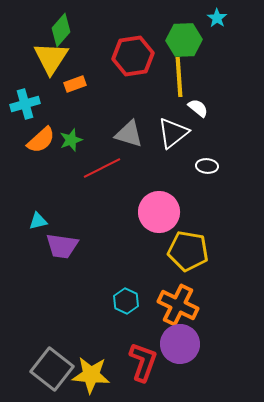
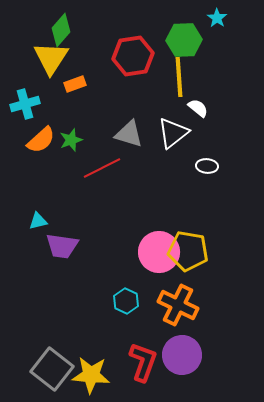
pink circle: moved 40 px down
purple circle: moved 2 px right, 11 px down
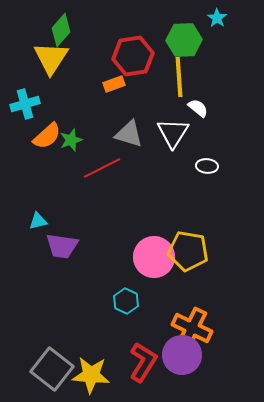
orange rectangle: moved 39 px right
white triangle: rotated 20 degrees counterclockwise
orange semicircle: moved 6 px right, 4 px up
pink circle: moved 5 px left, 5 px down
orange cross: moved 14 px right, 23 px down
red L-shape: rotated 12 degrees clockwise
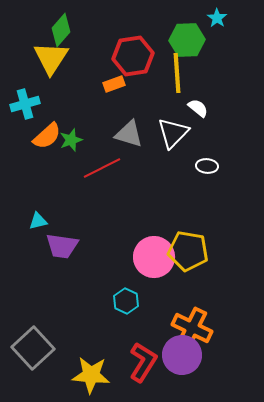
green hexagon: moved 3 px right
yellow line: moved 2 px left, 4 px up
white triangle: rotated 12 degrees clockwise
gray square: moved 19 px left, 21 px up; rotated 9 degrees clockwise
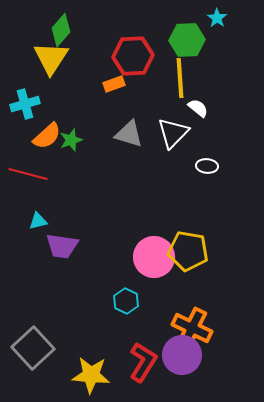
red hexagon: rotated 6 degrees clockwise
yellow line: moved 3 px right, 5 px down
red line: moved 74 px left, 6 px down; rotated 42 degrees clockwise
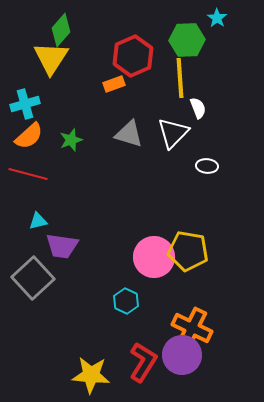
red hexagon: rotated 21 degrees counterclockwise
white semicircle: rotated 30 degrees clockwise
orange semicircle: moved 18 px left
gray square: moved 70 px up
